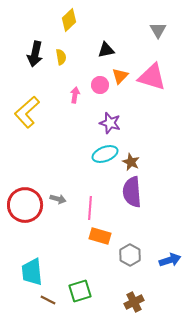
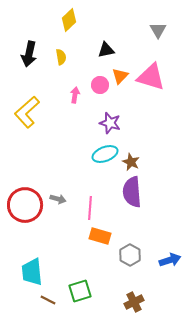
black arrow: moved 6 px left
pink triangle: moved 1 px left
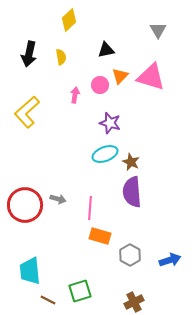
cyan trapezoid: moved 2 px left, 1 px up
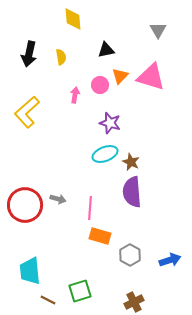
yellow diamond: moved 4 px right, 1 px up; rotated 50 degrees counterclockwise
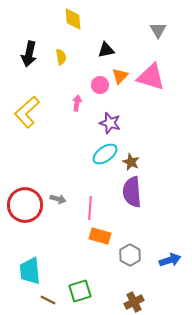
pink arrow: moved 2 px right, 8 px down
cyan ellipse: rotated 15 degrees counterclockwise
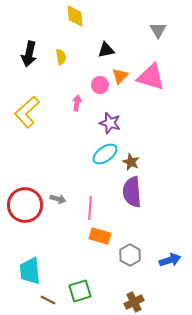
yellow diamond: moved 2 px right, 3 px up
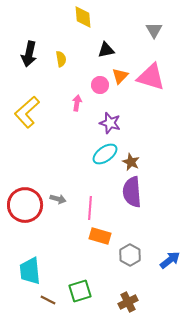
yellow diamond: moved 8 px right, 1 px down
gray triangle: moved 4 px left
yellow semicircle: moved 2 px down
blue arrow: rotated 20 degrees counterclockwise
brown cross: moved 6 px left
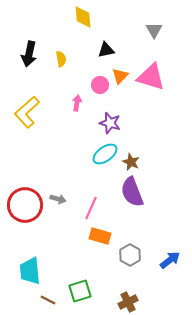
purple semicircle: rotated 16 degrees counterclockwise
pink line: moved 1 px right; rotated 20 degrees clockwise
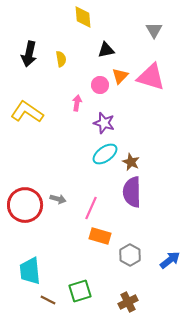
yellow L-shape: rotated 76 degrees clockwise
purple star: moved 6 px left
purple semicircle: rotated 20 degrees clockwise
